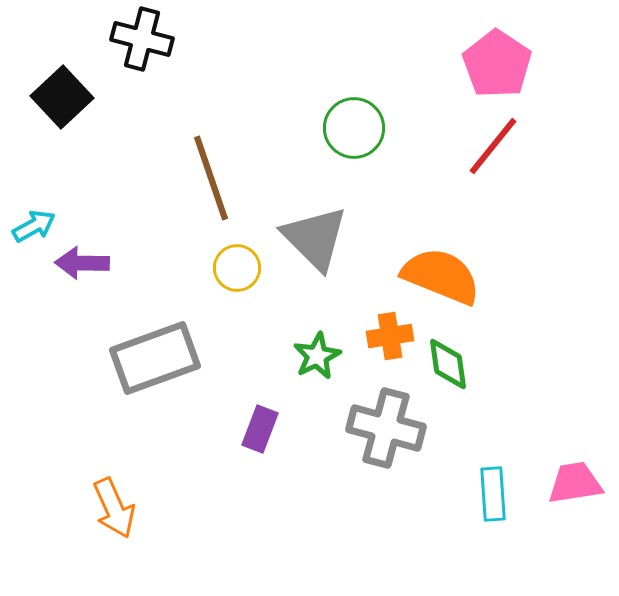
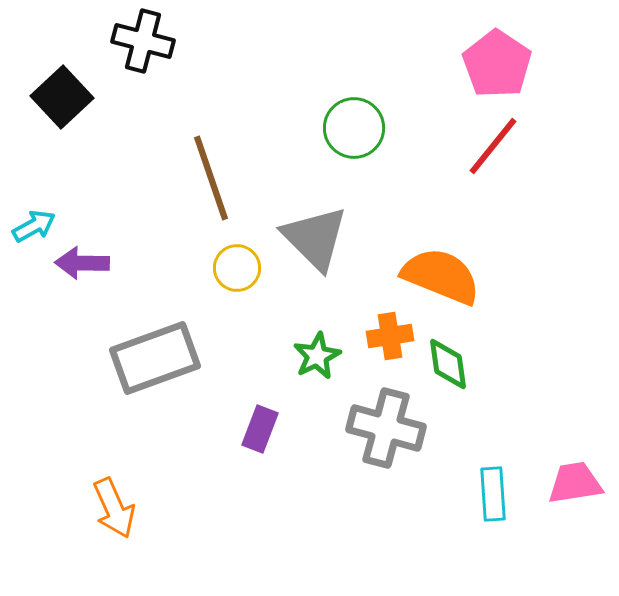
black cross: moved 1 px right, 2 px down
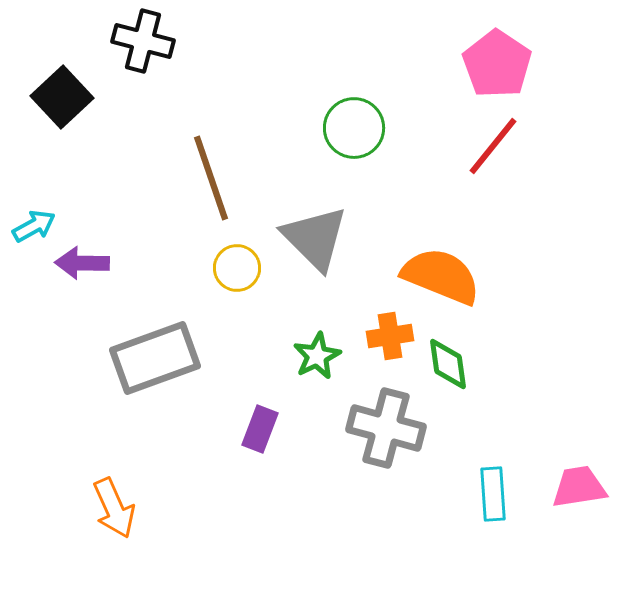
pink trapezoid: moved 4 px right, 4 px down
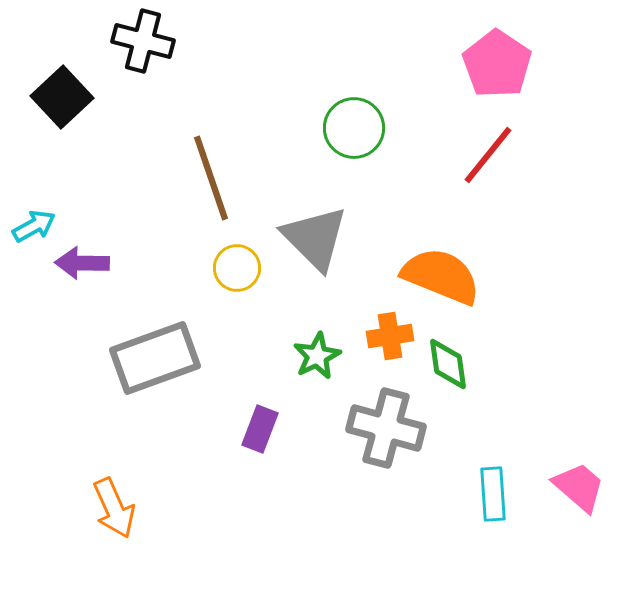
red line: moved 5 px left, 9 px down
pink trapezoid: rotated 50 degrees clockwise
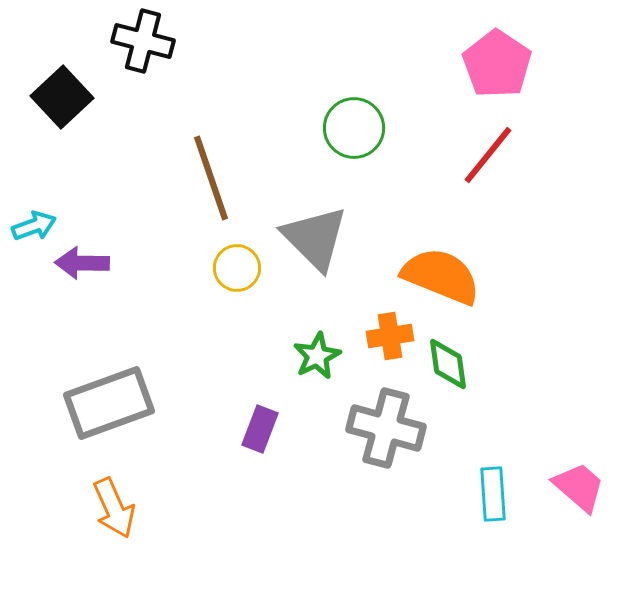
cyan arrow: rotated 9 degrees clockwise
gray rectangle: moved 46 px left, 45 px down
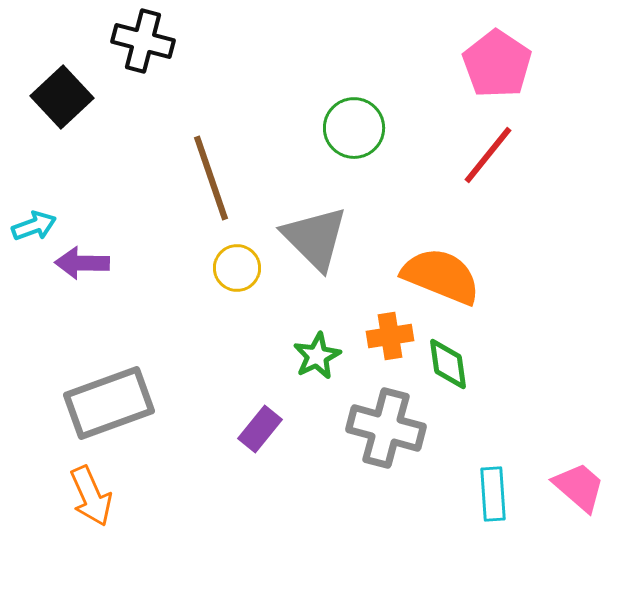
purple rectangle: rotated 18 degrees clockwise
orange arrow: moved 23 px left, 12 px up
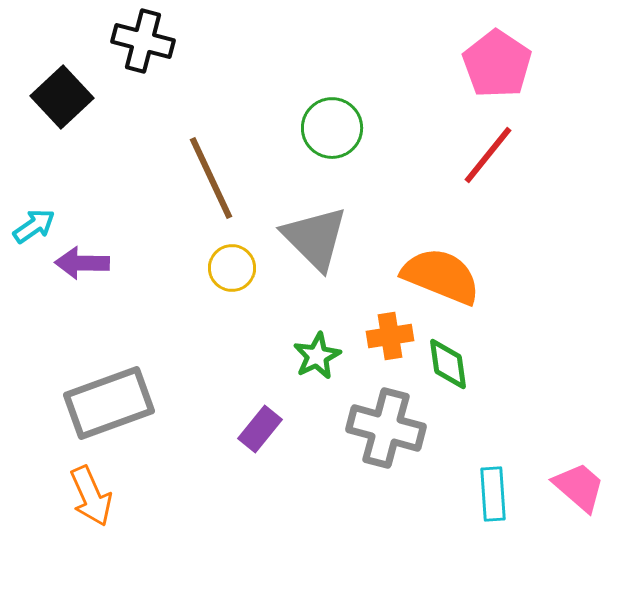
green circle: moved 22 px left
brown line: rotated 6 degrees counterclockwise
cyan arrow: rotated 15 degrees counterclockwise
yellow circle: moved 5 px left
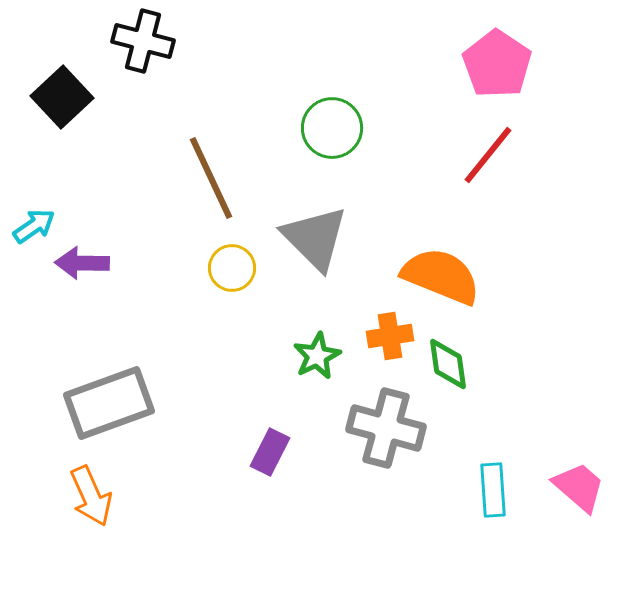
purple rectangle: moved 10 px right, 23 px down; rotated 12 degrees counterclockwise
cyan rectangle: moved 4 px up
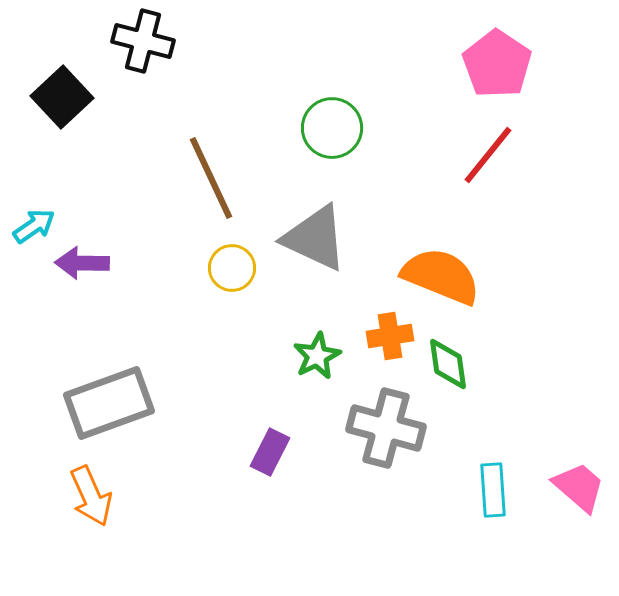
gray triangle: rotated 20 degrees counterclockwise
